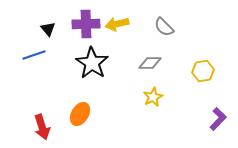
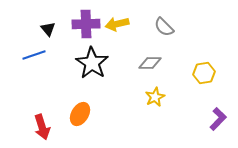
yellow hexagon: moved 1 px right, 2 px down
yellow star: moved 2 px right
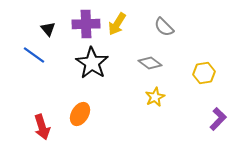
yellow arrow: rotated 45 degrees counterclockwise
blue line: rotated 55 degrees clockwise
gray diamond: rotated 35 degrees clockwise
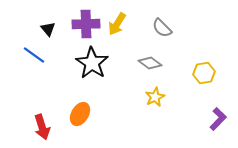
gray semicircle: moved 2 px left, 1 px down
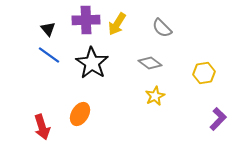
purple cross: moved 4 px up
blue line: moved 15 px right
yellow star: moved 1 px up
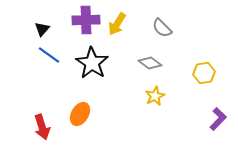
black triangle: moved 6 px left; rotated 21 degrees clockwise
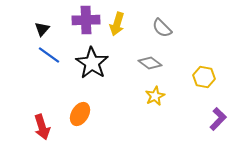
yellow arrow: rotated 15 degrees counterclockwise
yellow hexagon: moved 4 px down; rotated 20 degrees clockwise
